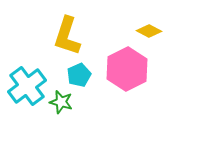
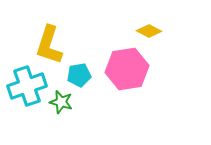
yellow L-shape: moved 18 px left, 9 px down
pink hexagon: rotated 18 degrees clockwise
cyan pentagon: rotated 15 degrees clockwise
cyan cross: rotated 18 degrees clockwise
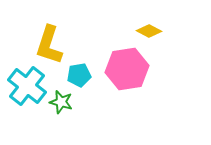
cyan cross: rotated 33 degrees counterclockwise
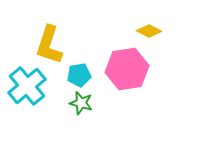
cyan cross: rotated 12 degrees clockwise
green star: moved 20 px right, 1 px down
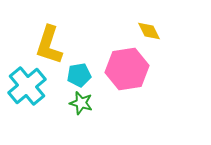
yellow diamond: rotated 35 degrees clockwise
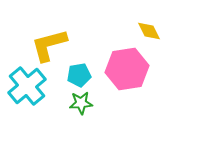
yellow L-shape: rotated 57 degrees clockwise
green star: rotated 20 degrees counterclockwise
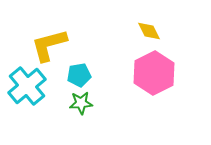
pink hexagon: moved 27 px right, 4 px down; rotated 18 degrees counterclockwise
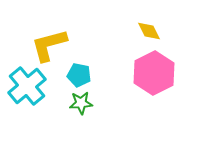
cyan pentagon: rotated 20 degrees clockwise
